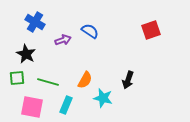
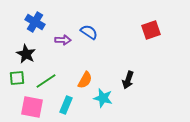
blue semicircle: moved 1 px left, 1 px down
purple arrow: rotated 21 degrees clockwise
green line: moved 2 px left, 1 px up; rotated 50 degrees counterclockwise
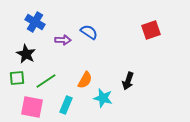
black arrow: moved 1 px down
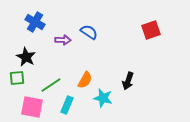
black star: moved 3 px down
green line: moved 5 px right, 4 px down
cyan rectangle: moved 1 px right
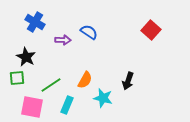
red square: rotated 30 degrees counterclockwise
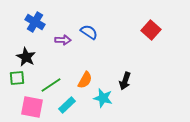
black arrow: moved 3 px left
cyan rectangle: rotated 24 degrees clockwise
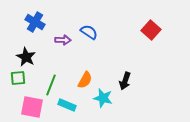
green square: moved 1 px right
green line: rotated 35 degrees counterclockwise
cyan rectangle: rotated 66 degrees clockwise
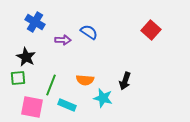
orange semicircle: rotated 66 degrees clockwise
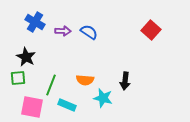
purple arrow: moved 9 px up
black arrow: rotated 12 degrees counterclockwise
